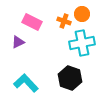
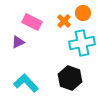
orange circle: moved 1 px right, 1 px up
orange cross: rotated 24 degrees clockwise
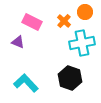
orange circle: moved 2 px right, 1 px up
purple triangle: rotated 48 degrees clockwise
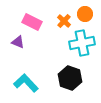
orange circle: moved 2 px down
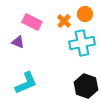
black hexagon: moved 16 px right, 8 px down
cyan L-shape: rotated 110 degrees clockwise
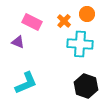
orange circle: moved 2 px right
cyan cross: moved 2 px left, 1 px down; rotated 15 degrees clockwise
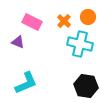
orange circle: moved 1 px right, 3 px down
cyan cross: rotated 10 degrees clockwise
black hexagon: rotated 10 degrees counterclockwise
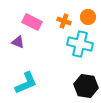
orange cross: rotated 24 degrees counterclockwise
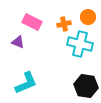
orange cross: moved 3 px down; rotated 32 degrees counterclockwise
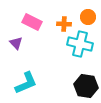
orange cross: rotated 16 degrees clockwise
purple triangle: moved 2 px left, 1 px down; rotated 24 degrees clockwise
